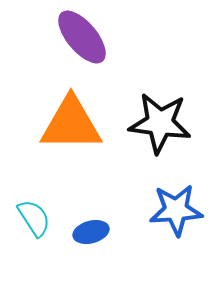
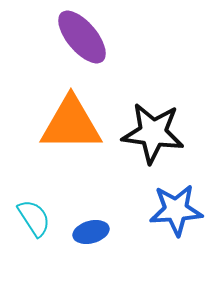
black star: moved 7 px left, 10 px down
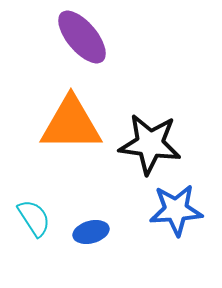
black star: moved 3 px left, 11 px down
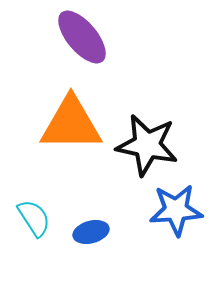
black star: moved 3 px left, 1 px down; rotated 4 degrees clockwise
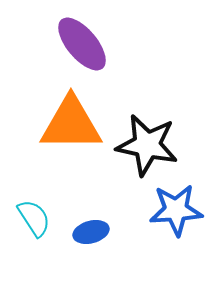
purple ellipse: moved 7 px down
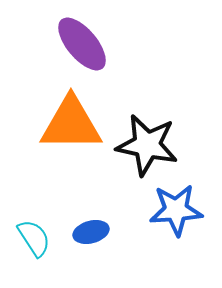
cyan semicircle: moved 20 px down
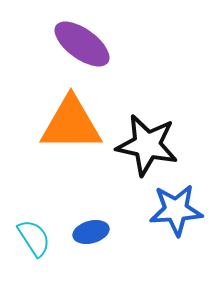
purple ellipse: rotated 14 degrees counterclockwise
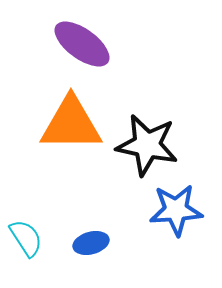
blue ellipse: moved 11 px down
cyan semicircle: moved 8 px left
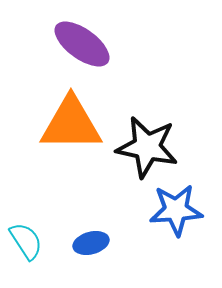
black star: moved 2 px down
cyan semicircle: moved 3 px down
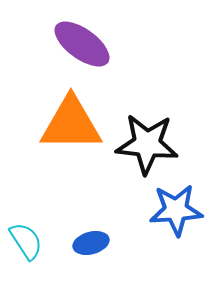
black star: moved 3 px up; rotated 6 degrees counterclockwise
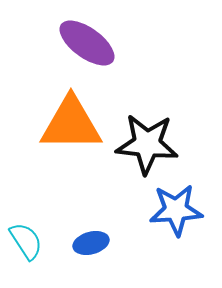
purple ellipse: moved 5 px right, 1 px up
